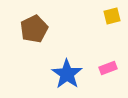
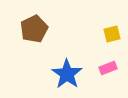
yellow square: moved 18 px down
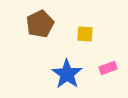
brown pentagon: moved 6 px right, 5 px up
yellow square: moved 27 px left; rotated 18 degrees clockwise
